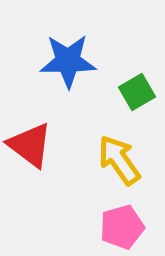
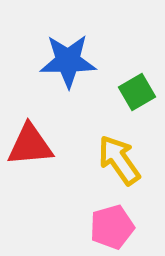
red triangle: rotated 42 degrees counterclockwise
pink pentagon: moved 10 px left
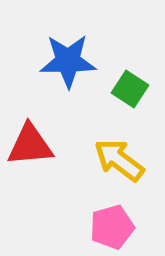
green square: moved 7 px left, 3 px up; rotated 27 degrees counterclockwise
yellow arrow: rotated 18 degrees counterclockwise
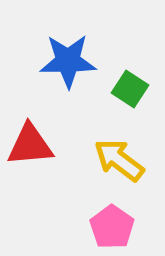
pink pentagon: rotated 21 degrees counterclockwise
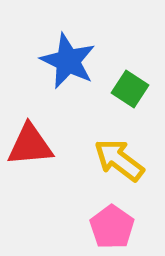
blue star: rotated 26 degrees clockwise
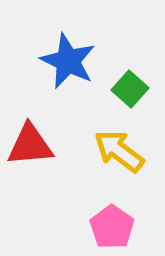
green square: rotated 9 degrees clockwise
yellow arrow: moved 9 px up
